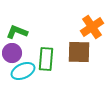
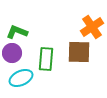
cyan ellipse: moved 2 px left, 7 px down
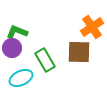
purple circle: moved 5 px up
green rectangle: moved 1 px left, 1 px down; rotated 35 degrees counterclockwise
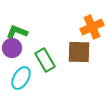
orange cross: rotated 10 degrees clockwise
cyan ellipse: rotated 35 degrees counterclockwise
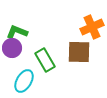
cyan ellipse: moved 3 px right, 3 px down
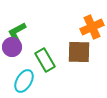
green L-shape: rotated 50 degrees counterclockwise
purple circle: moved 1 px up
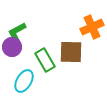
brown square: moved 8 px left
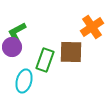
orange cross: rotated 10 degrees counterclockwise
green rectangle: rotated 50 degrees clockwise
cyan ellipse: rotated 15 degrees counterclockwise
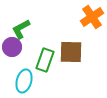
orange cross: moved 10 px up
green L-shape: moved 4 px right, 3 px up
